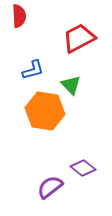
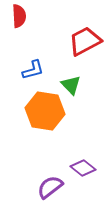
red trapezoid: moved 6 px right, 3 px down
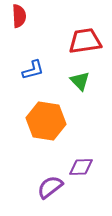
red trapezoid: rotated 20 degrees clockwise
green triangle: moved 9 px right, 4 px up
orange hexagon: moved 1 px right, 10 px down
purple diamond: moved 2 px left, 1 px up; rotated 40 degrees counterclockwise
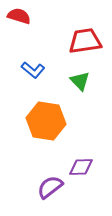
red semicircle: rotated 70 degrees counterclockwise
blue L-shape: rotated 55 degrees clockwise
